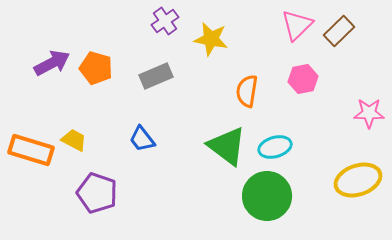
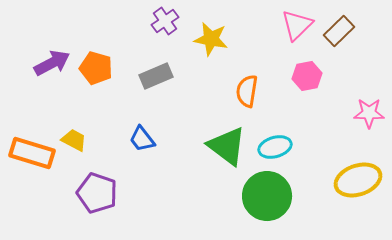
pink hexagon: moved 4 px right, 3 px up
orange rectangle: moved 1 px right, 3 px down
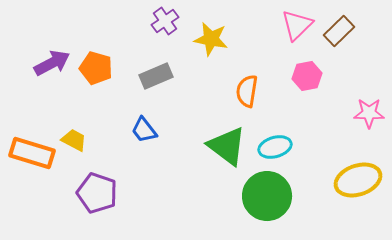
blue trapezoid: moved 2 px right, 9 px up
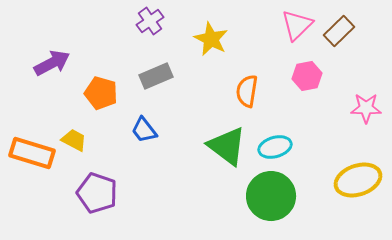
purple cross: moved 15 px left
yellow star: rotated 16 degrees clockwise
orange pentagon: moved 5 px right, 25 px down
pink star: moved 3 px left, 5 px up
green circle: moved 4 px right
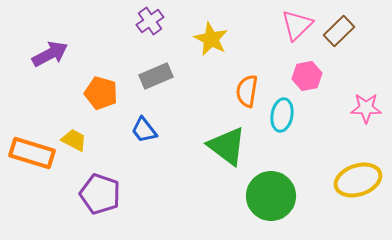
purple arrow: moved 2 px left, 9 px up
cyan ellipse: moved 7 px right, 32 px up; rotated 64 degrees counterclockwise
purple pentagon: moved 3 px right, 1 px down
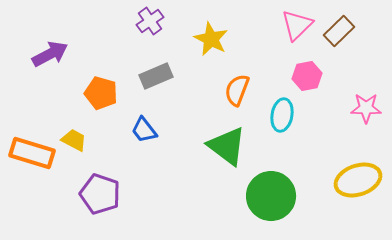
orange semicircle: moved 10 px left, 1 px up; rotated 12 degrees clockwise
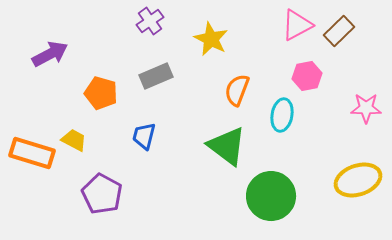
pink triangle: rotated 16 degrees clockwise
blue trapezoid: moved 6 px down; rotated 52 degrees clockwise
purple pentagon: moved 2 px right; rotated 9 degrees clockwise
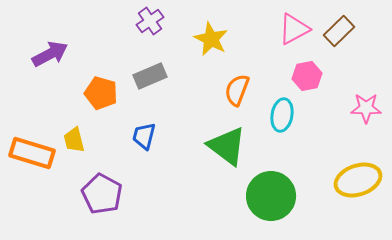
pink triangle: moved 3 px left, 4 px down
gray rectangle: moved 6 px left
yellow trapezoid: rotated 132 degrees counterclockwise
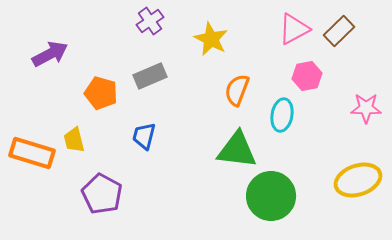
green triangle: moved 10 px right, 4 px down; rotated 30 degrees counterclockwise
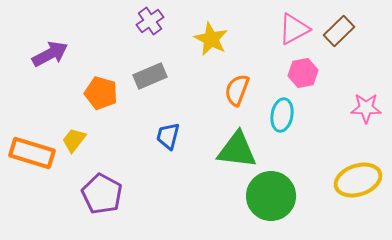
pink hexagon: moved 4 px left, 3 px up
blue trapezoid: moved 24 px right
yellow trapezoid: rotated 52 degrees clockwise
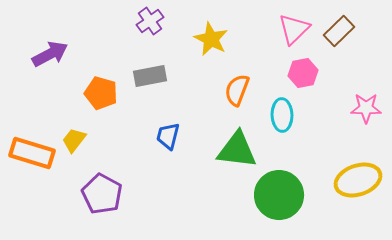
pink triangle: rotated 16 degrees counterclockwise
gray rectangle: rotated 12 degrees clockwise
cyan ellipse: rotated 12 degrees counterclockwise
green circle: moved 8 px right, 1 px up
